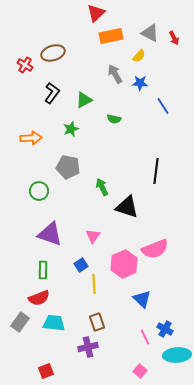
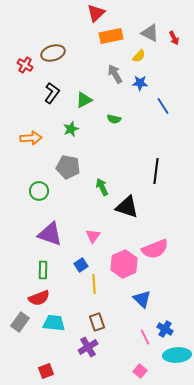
purple cross: rotated 18 degrees counterclockwise
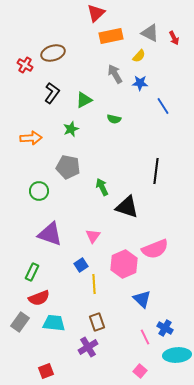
green rectangle: moved 11 px left, 2 px down; rotated 24 degrees clockwise
blue cross: moved 1 px up
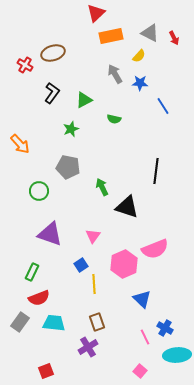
orange arrow: moved 11 px left, 6 px down; rotated 50 degrees clockwise
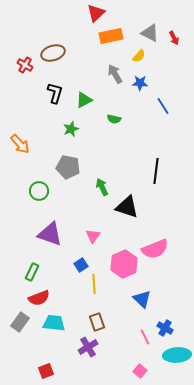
black L-shape: moved 3 px right; rotated 20 degrees counterclockwise
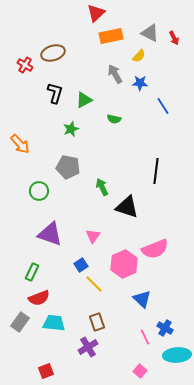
yellow line: rotated 42 degrees counterclockwise
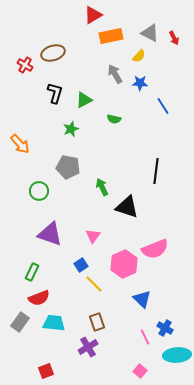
red triangle: moved 3 px left, 2 px down; rotated 12 degrees clockwise
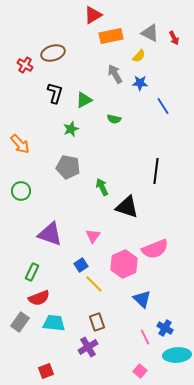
green circle: moved 18 px left
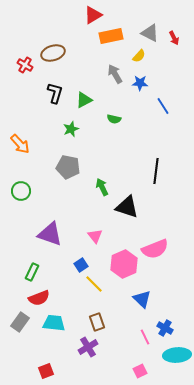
pink triangle: moved 2 px right; rotated 14 degrees counterclockwise
pink square: rotated 24 degrees clockwise
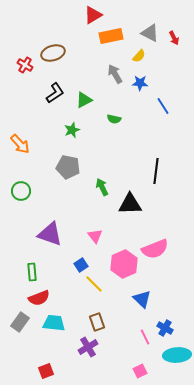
black L-shape: rotated 40 degrees clockwise
green star: moved 1 px right, 1 px down
black triangle: moved 3 px right, 3 px up; rotated 20 degrees counterclockwise
green rectangle: rotated 30 degrees counterclockwise
